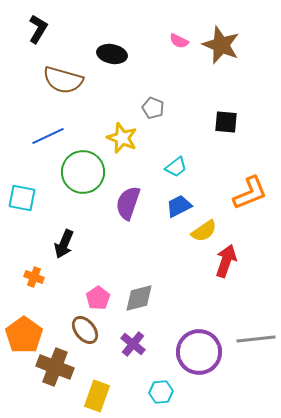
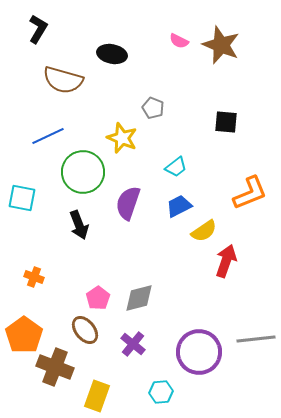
black arrow: moved 15 px right, 19 px up; rotated 44 degrees counterclockwise
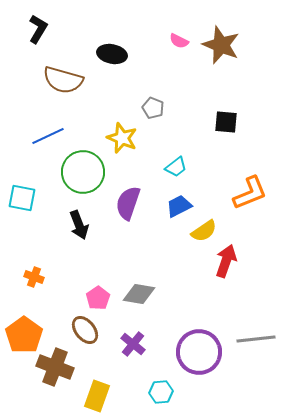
gray diamond: moved 4 px up; rotated 24 degrees clockwise
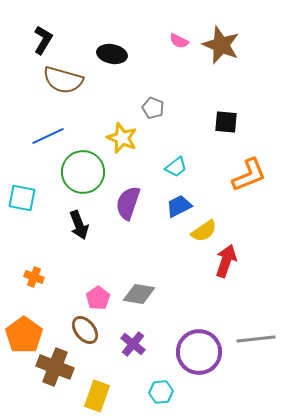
black L-shape: moved 5 px right, 11 px down
orange L-shape: moved 1 px left, 18 px up
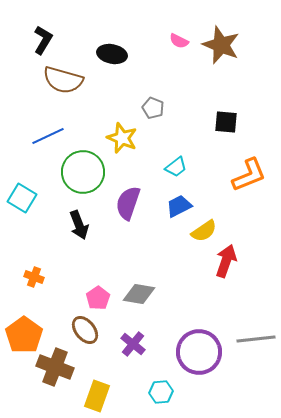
cyan square: rotated 20 degrees clockwise
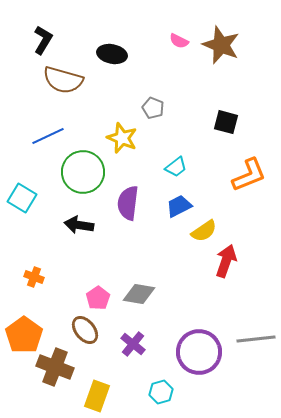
black square: rotated 10 degrees clockwise
purple semicircle: rotated 12 degrees counterclockwise
black arrow: rotated 120 degrees clockwise
cyan hexagon: rotated 10 degrees counterclockwise
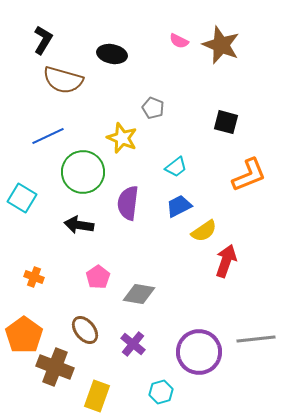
pink pentagon: moved 21 px up
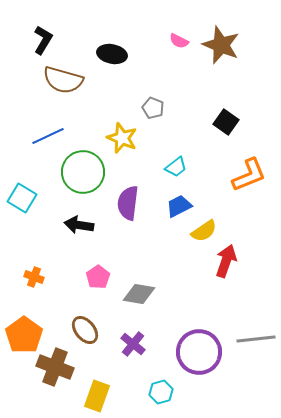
black square: rotated 20 degrees clockwise
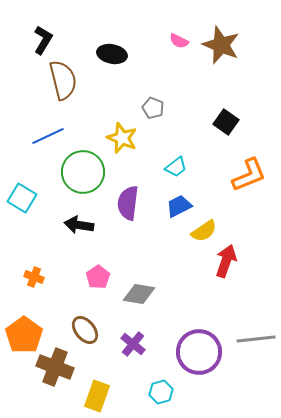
brown semicircle: rotated 120 degrees counterclockwise
